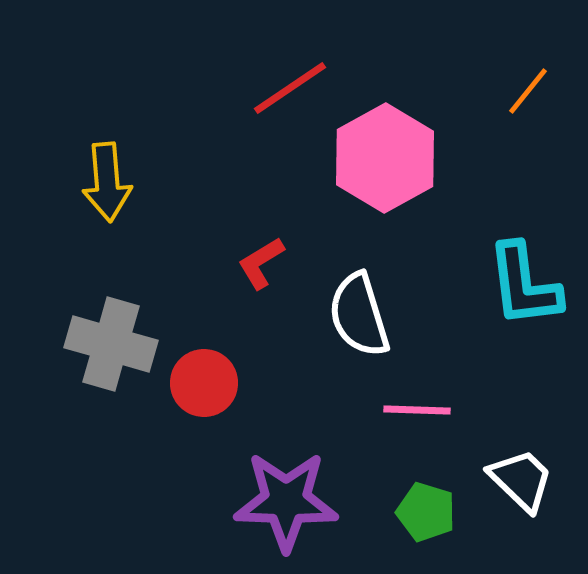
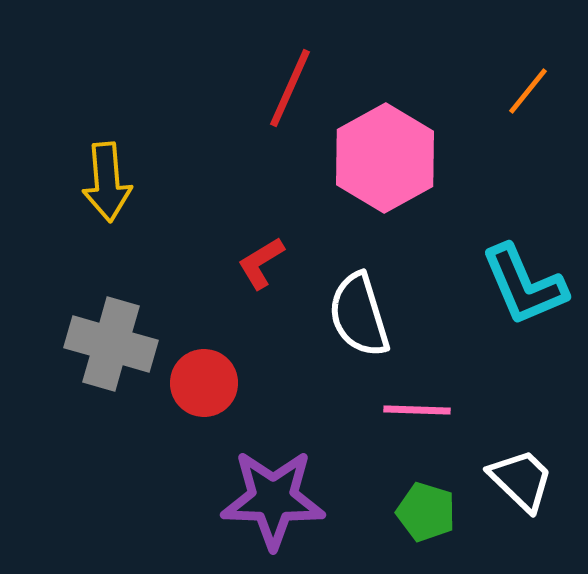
red line: rotated 32 degrees counterclockwise
cyan L-shape: rotated 16 degrees counterclockwise
purple star: moved 13 px left, 2 px up
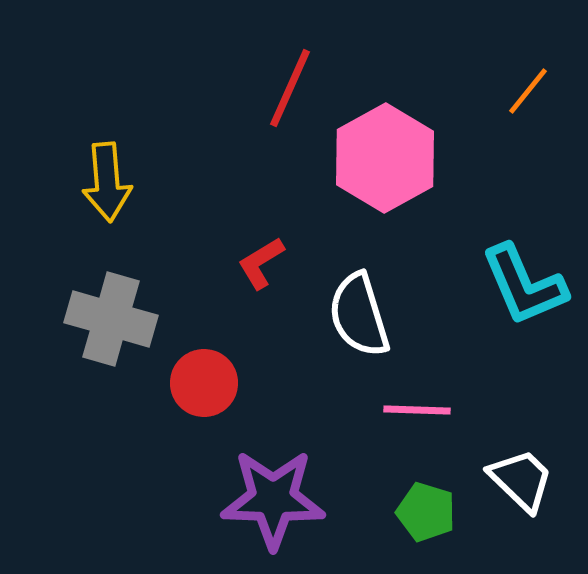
gray cross: moved 25 px up
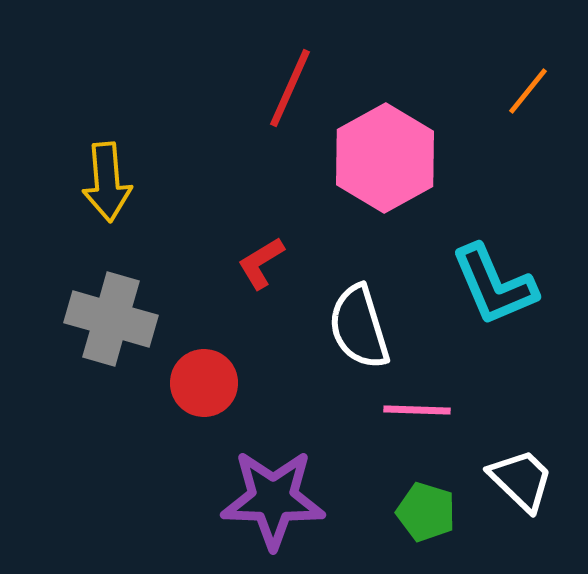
cyan L-shape: moved 30 px left
white semicircle: moved 12 px down
